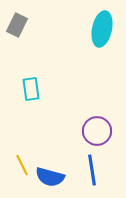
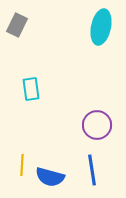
cyan ellipse: moved 1 px left, 2 px up
purple circle: moved 6 px up
yellow line: rotated 30 degrees clockwise
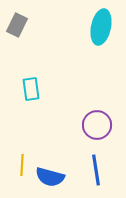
blue line: moved 4 px right
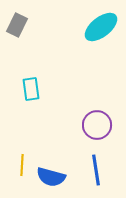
cyan ellipse: rotated 40 degrees clockwise
blue semicircle: moved 1 px right
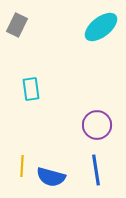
yellow line: moved 1 px down
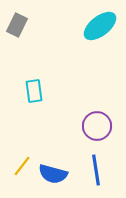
cyan ellipse: moved 1 px left, 1 px up
cyan rectangle: moved 3 px right, 2 px down
purple circle: moved 1 px down
yellow line: rotated 35 degrees clockwise
blue semicircle: moved 2 px right, 3 px up
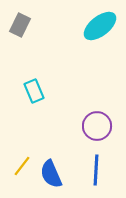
gray rectangle: moved 3 px right
cyan rectangle: rotated 15 degrees counterclockwise
blue line: rotated 12 degrees clockwise
blue semicircle: moved 2 px left; rotated 52 degrees clockwise
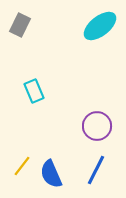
blue line: rotated 24 degrees clockwise
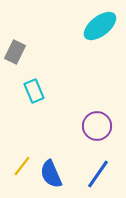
gray rectangle: moved 5 px left, 27 px down
blue line: moved 2 px right, 4 px down; rotated 8 degrees clockwise
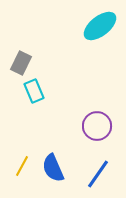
gray rectangle: moved 6 px right, 11 px down
yellow line: rotated 10 degrees counterclockwise
blue semicircle: moved 2 px right, 6 px up
